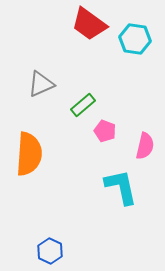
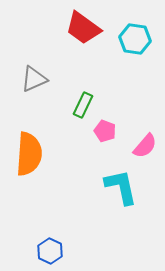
red trapezoid: moved 6 px left, 4 px down
gray triangle: moved 7 px left, 5 px up
green rectangle: rotated 25 degrees counterclockwise
pink semicircle: rotated 28 degrees clockwise
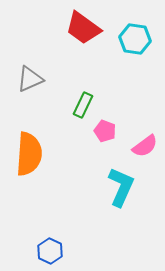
gray triangle: moved 4 px left
pink semicircle: rotated 12 degrees clockwise
cyan L-shape: rotated 36 degrees clockwise
